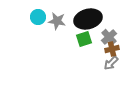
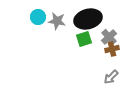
gray arrow: moved 14 px down
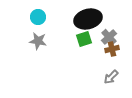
gray star: moved 19 px left, 20 px down
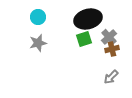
gray star: moved 2 px down; rotated 24 degrees counterclockwise
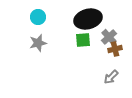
green square: moved 1 px left, 1 px down; rotated 14 degrees clockwise
brown cross: moved 3 px right
